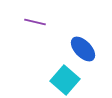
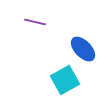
cyan square: rotated 20 degrees clockwise
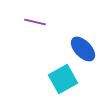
cyan square: moved 2 px left, 1 px up
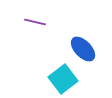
cyan square: rotated 8 degrees counterclockwise
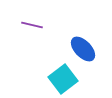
purple line: moved 3 px left, 3 px down
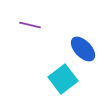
purple line: moved 2 px left
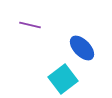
blue ellipse: moved 1 px left, 1 px up
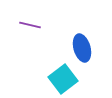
blue ellipse: rotated 28 degrees clockwise
